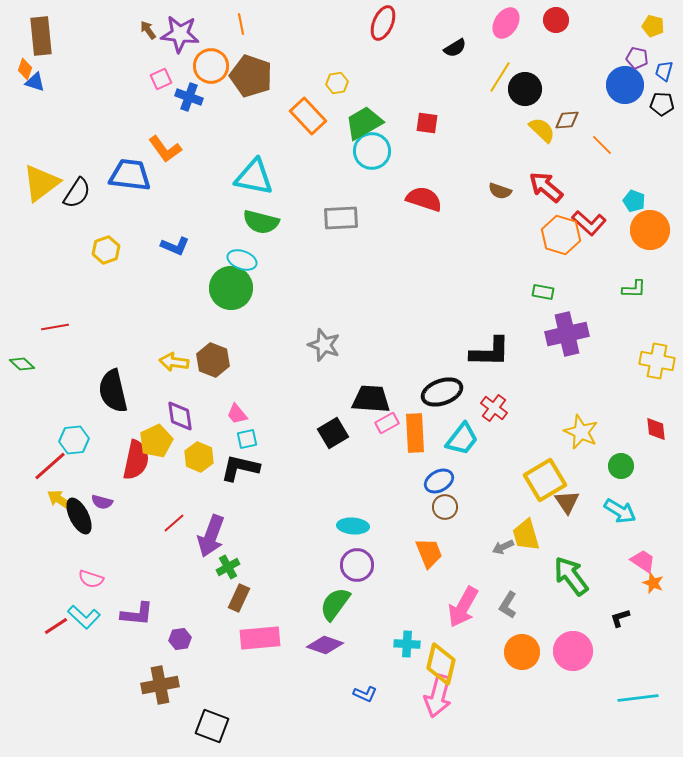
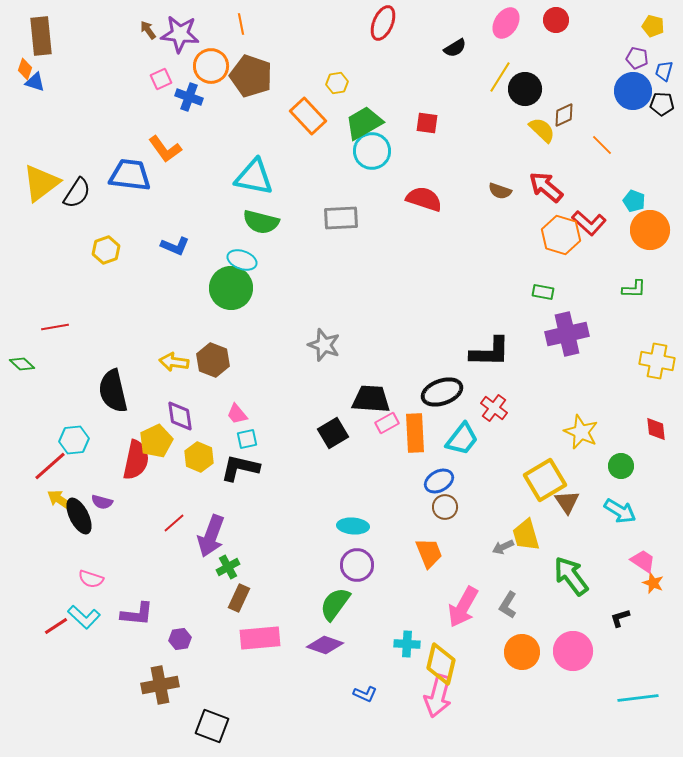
blue circle at (625, 85): moved 8 px right, 6 px down
brown diamond at (567, 120): moved 3 px left, 5 px up; rotated 20 degrees counterclockwise
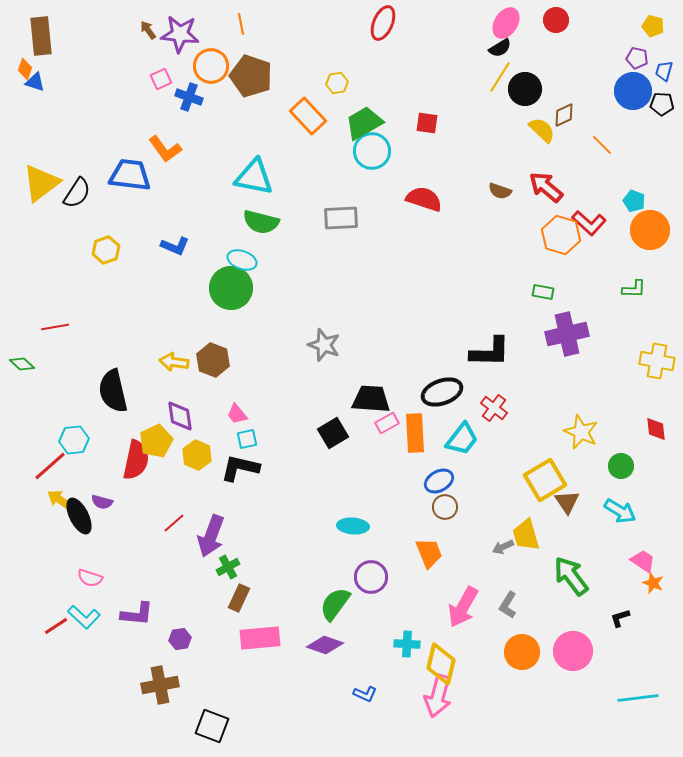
black semicircle at (455, 48): moved 45 px right
yellow hexagon at (199, 457): moved 2 px left, 2 px up
purple circle at (357, 565): moved 14 px right, 12 px down
pink semicircle at (91, 579): moved 1 px left, 1 px up
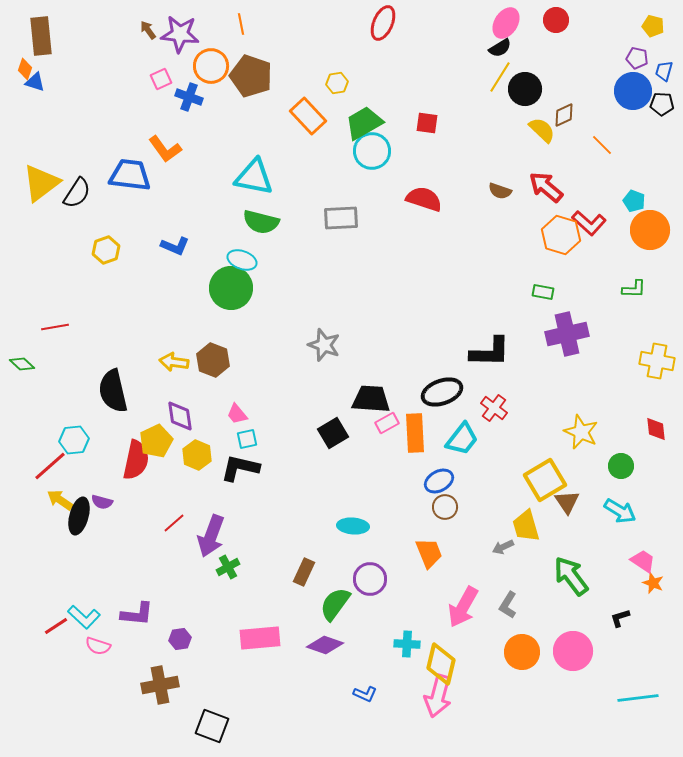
black ellipse at (79, 516): rotated 42 degrees clockwise
yellow trapezoid at (526, 535): moved 9 px up
purple circle at (371, 577): moved 1 px left, 2 px down
pink semicircle at (90, 578): moved 8 px right, 68 px down
brown rectangle at (239, 598): moved 65 px right, 26 px up
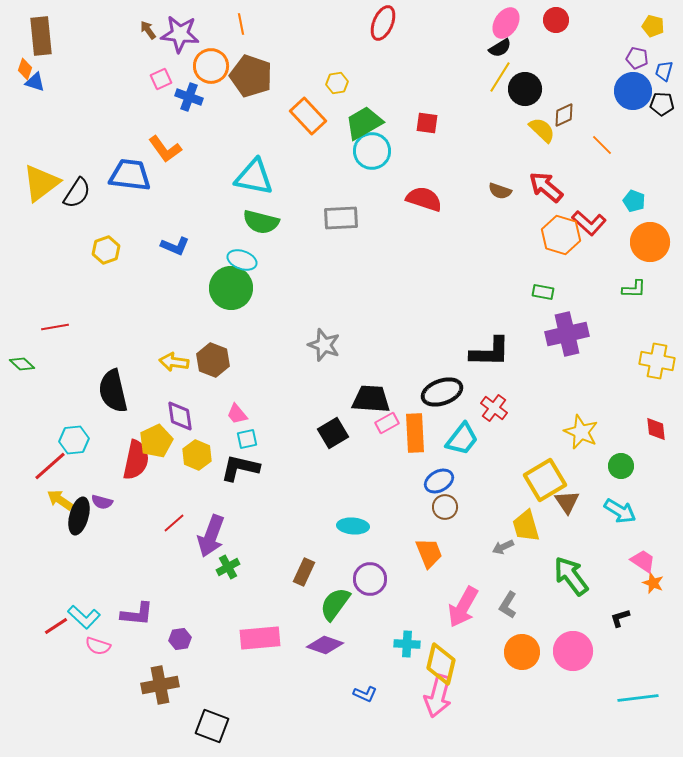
orange circle at (650, 230): moved 12 px down
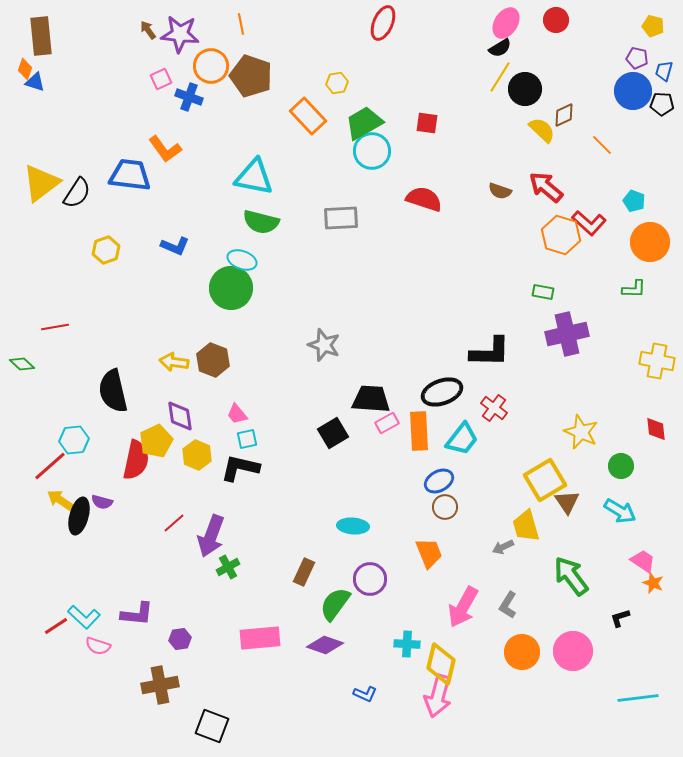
orange rectangle at (415, 433): moved 4 px right, 2 px up
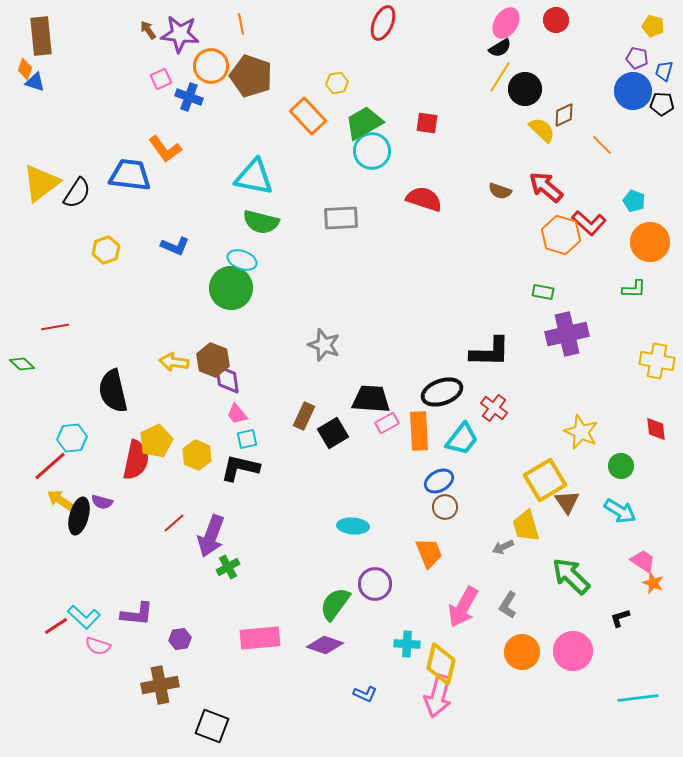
purple diamond at (180, 416): moved 47 px right, 37 px up
cyan hexagon at (74, 440): moved 2 px left, 2 px up
brown rectangle at (304, 572): moved 156 px up
green arrow at (571, 576): rotated 9 degrees counterclockwise
purple circle at (370, 579): moved 5 px right, 5 px down
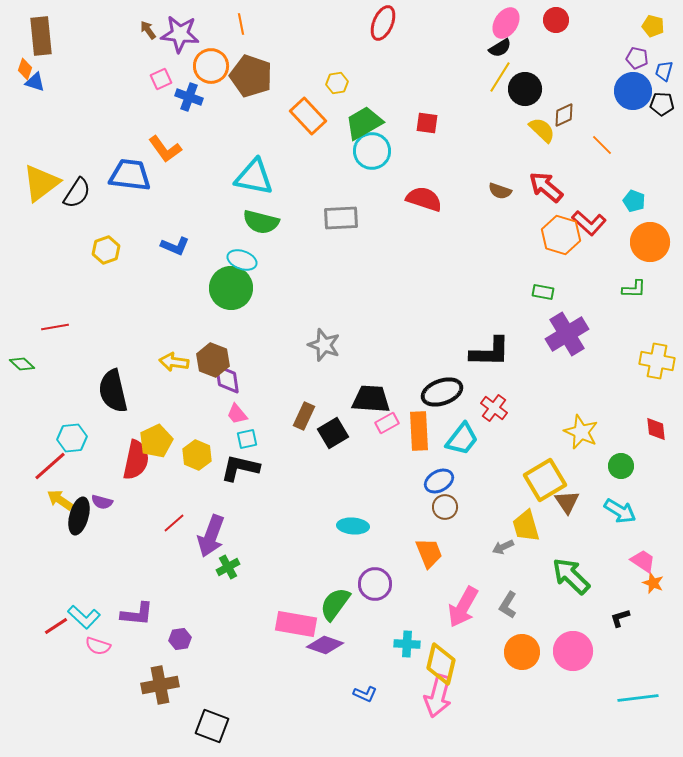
purple cross at (567, 334): rotated 18 degrees counterclockwise
pink rectangle at (260, 638): moved 36 px right, 14 px up; rotated 15 degrees clockwise
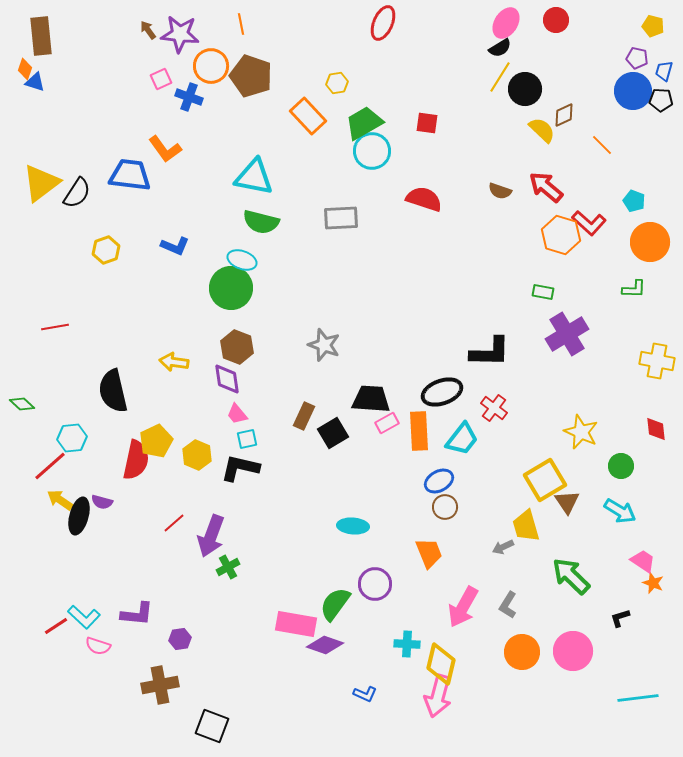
black pentagon at (662, 104): moved 1 px left, 4 px up
brown hexagon at (213, 360): moved 24 px right, 13 px up
green diamond at (22, 364): moved 40 px down
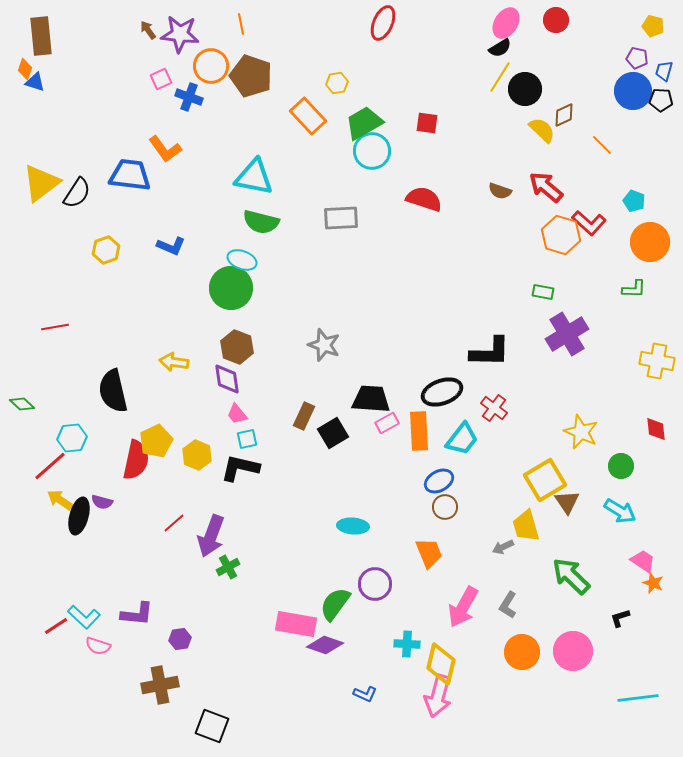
blue L-shape at (175, 246): moved 4 px left
